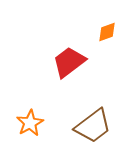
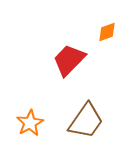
red trapezoid: moved 2 px up; rotated 9 degrees counterclockwise
brown trapezoid: moved 7 px left, 5 px up; rotated 18 degrees counterclockwise
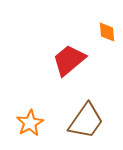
orange diamond: rotated 75 degrees counterclockwise
red trapezoid: rotated 6 degrees clockwise
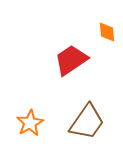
red trapezoid: moved 2 px right; rotated 6 degrees clockwise
brown trapezoid: moved 1 px right, 1 px down
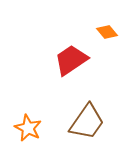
orange diamond: rotated 35 degrees counterclockwise
orange star: moved 2 px left, 5 px down; rotated 16 degrees counterclockwise
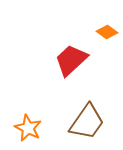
orange diamond: rotated 15 degrees counterclockwise
red trapezoid: rotated 9 degrees counterclockwise
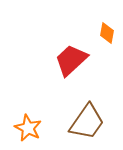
orange diamond: moved 1 px down; rotated 65 degrees clockwise
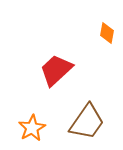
red trapezoid: moved 15 px left, 10 px down
orange star: moved 4 px right; rotated 16 degrees clockwise
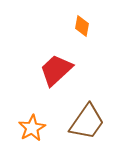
orange diamond: moved 25 px left, 7 px up
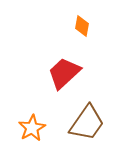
red trapezoid: moved 8 px right, 3 px down
brown trapezoid: moved 1 px down
